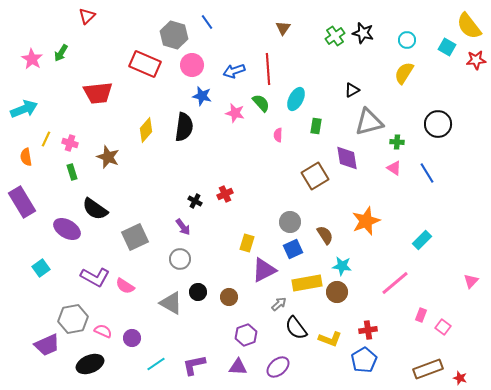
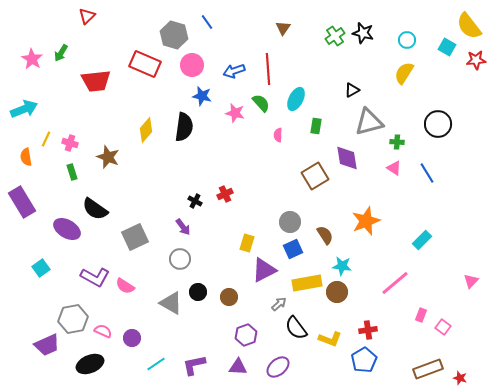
red trapezoid at (98, 93): moved 2 px left, 12 px up
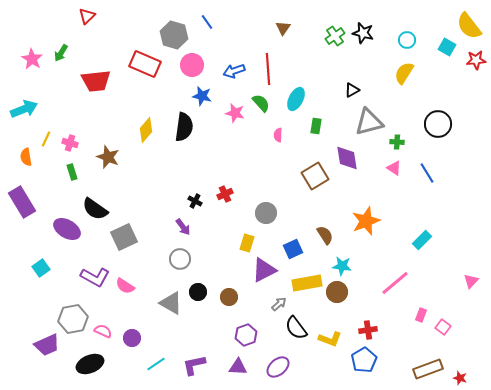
gray circle at (290, 222): moved 24 px left, 9 px up
gray square at (135, 237): moved 11 px left
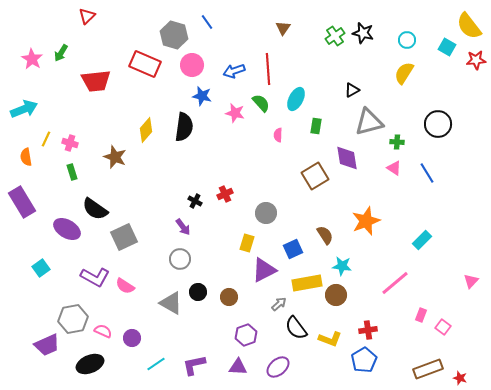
brown star at (108, 157): moved 7 px right
brown circle at (337, 292): moved 1 px left, 3 px down
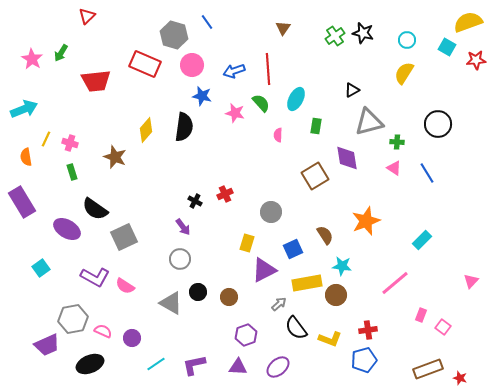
yellow semicircle at (469, 26): moved 1 px left, 4 px up; rotated 108 degrees clockwise
gray circle at (266, 213): moved 5 px right, 1 px up
blue pentagon at (364, 360): rotated 15 degrees clockwise
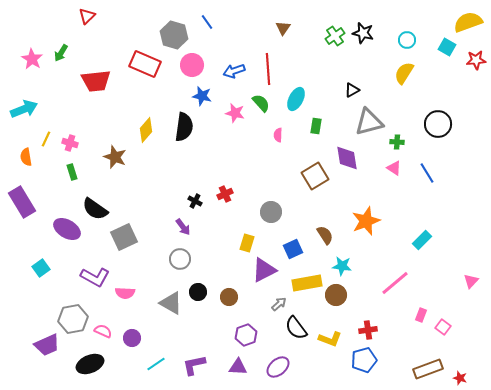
pink semicircle at (125, 286): moved 7 px down; rotated 30 degrees counterclockwise
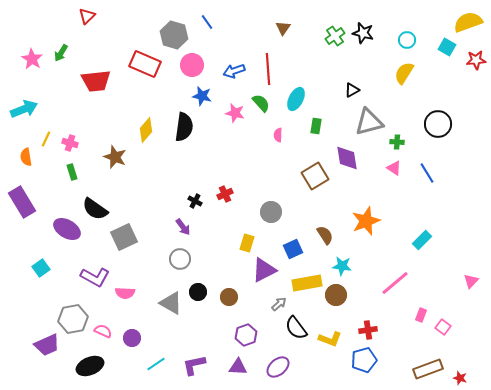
black ellipse at (90, 364): moved 2 px down
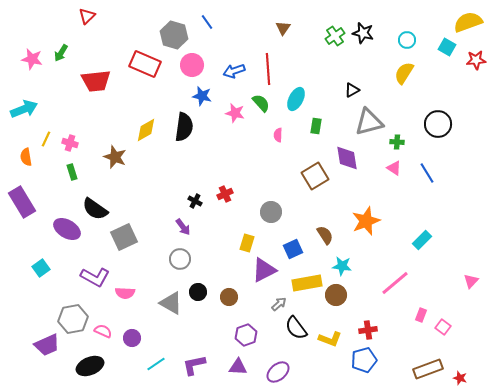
pink star at (32, 59): rotated 20 degrees counterclockwise
yellow diamond at (146, 130): rotated 20 degrees clockwise
purple ellipse at (278, 367): moved 5 px down
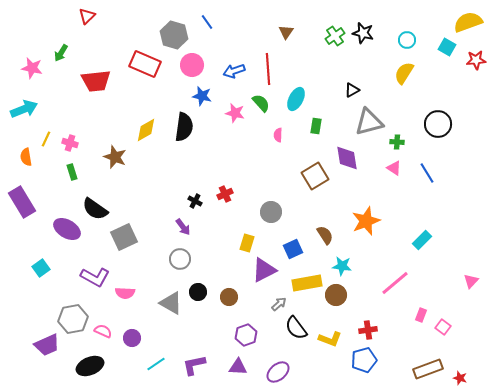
brown triangle at (283, 28): moved 3 px right, 4 px down
pink star at (32, 59): moved 9 px down
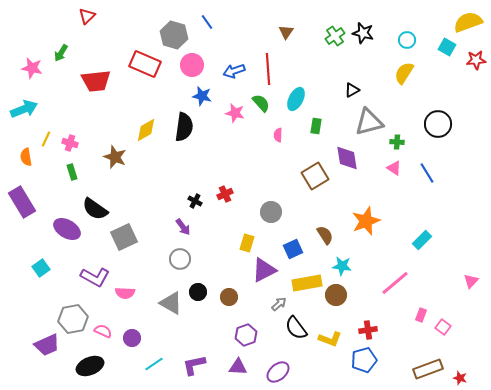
cyan line at (156, 364): moved 2 px left
